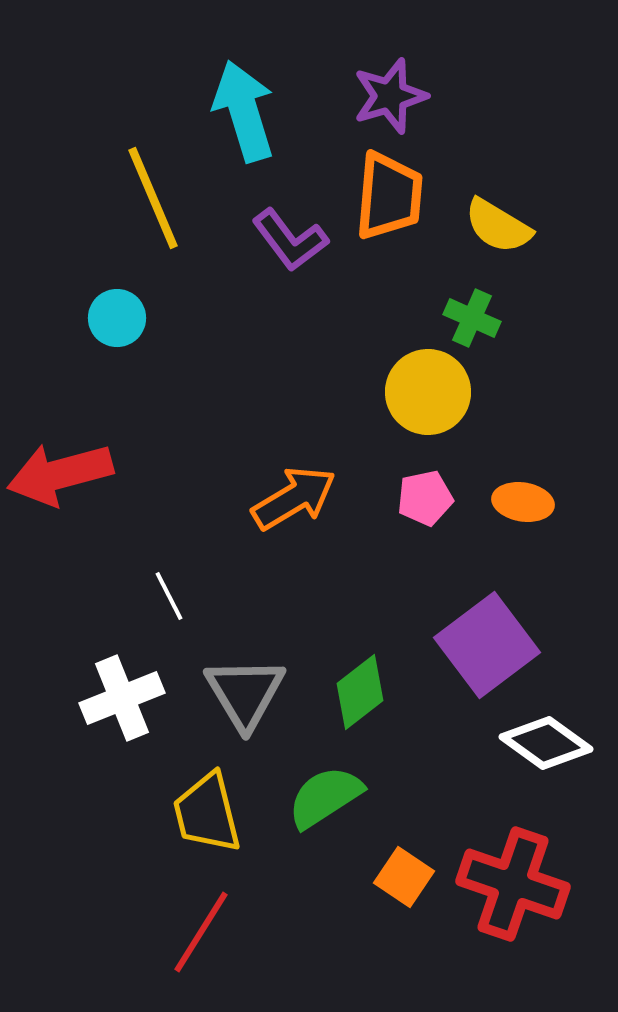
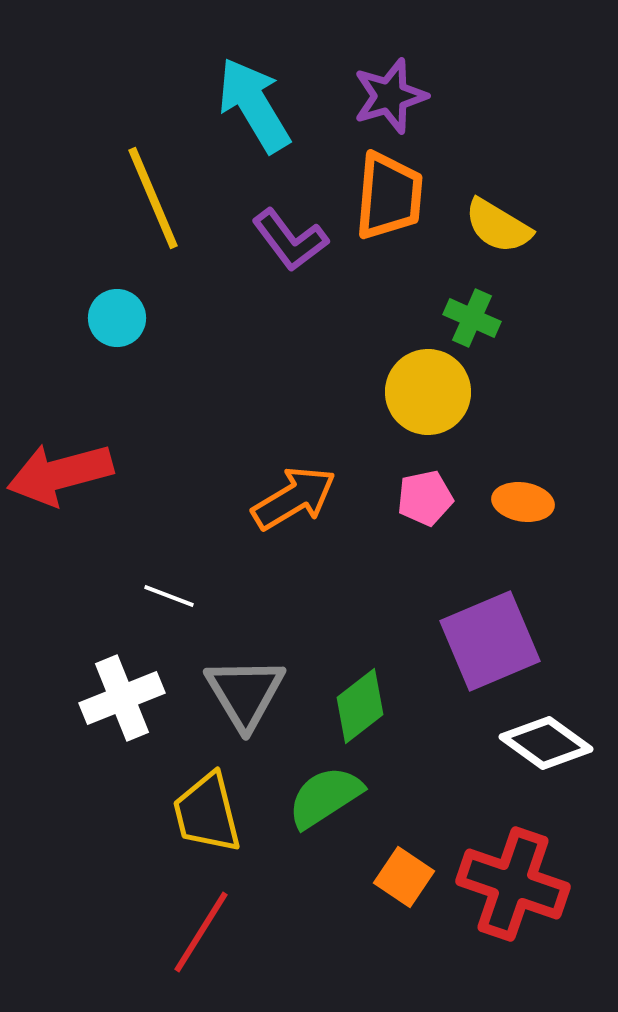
cyan arrow: moved 10 px right, 6 px up; rotated 14 degrees counterclockwise
white line: rotated 42 degrees counterclockwise
purple square: moved 3 px right, 4 px up; rotated 14 degrees clockwise
green diamond: moved 14 px down
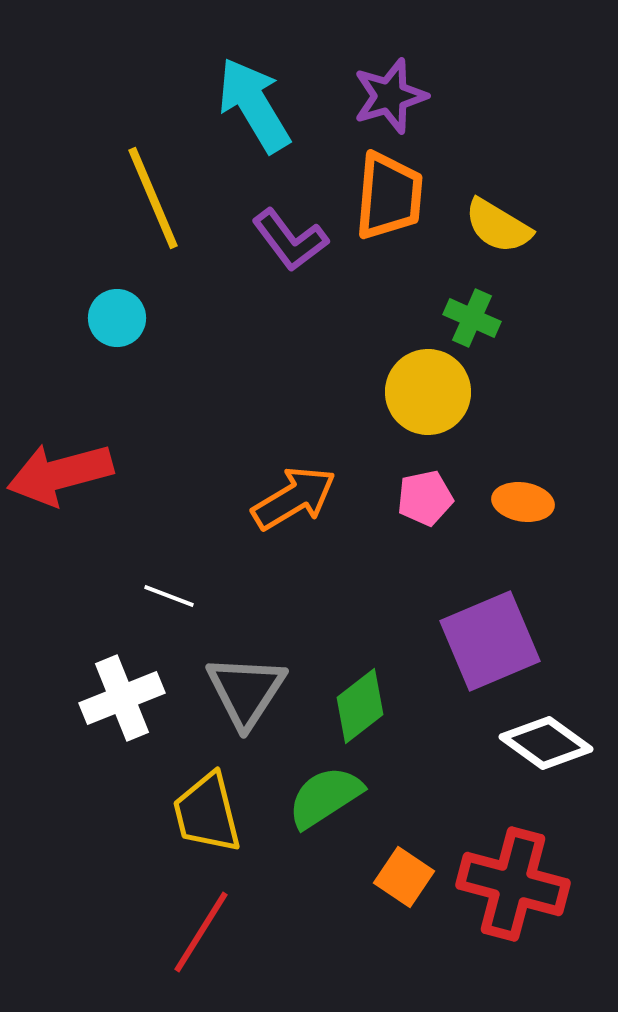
gray triangle: moved 1 px right, 2 px up; rotated 4 degrees clockwise
red cross: rotated 4 degrees counterclockwise
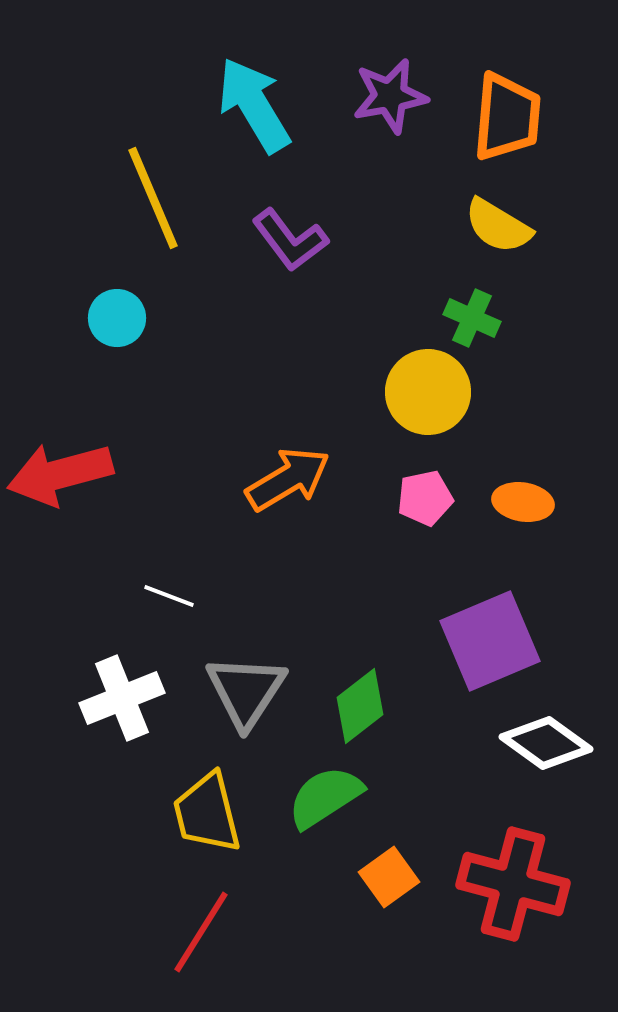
purple star: rotated 6 degrees clockwise
orange trapezoid: moved 118 px right, 79 px up
orange arrow: moved 6 px left, 19 px up
orange square: moved 15 px left; rotated 20 degrees clockwise
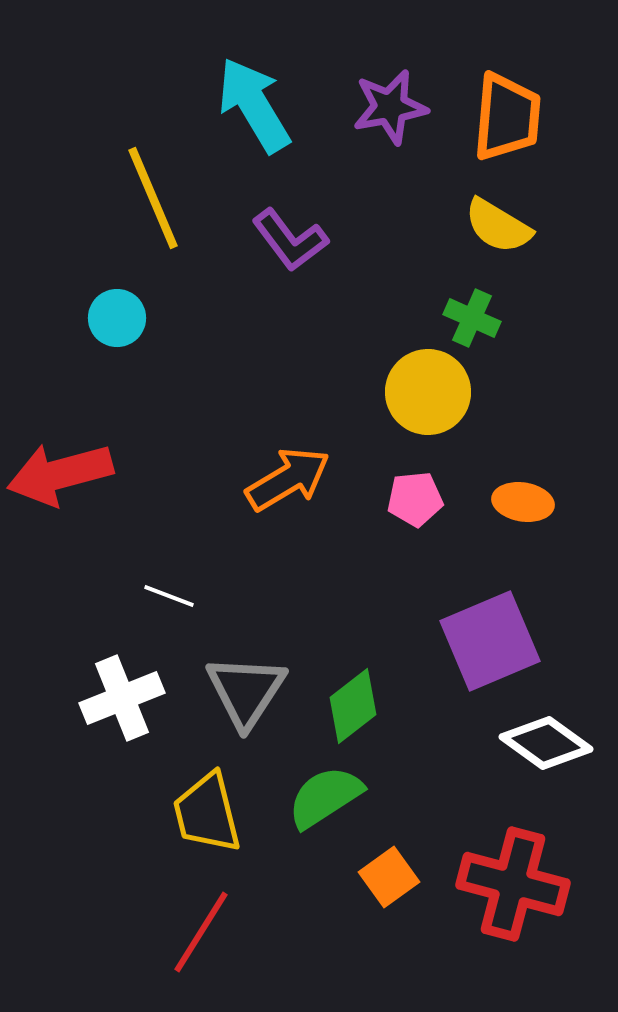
purple star: moved 11 px down
pink pentagon: moved 10 px left, 1 px down; rotated 6 degrees clockwise
green diamond: moved 7 px left
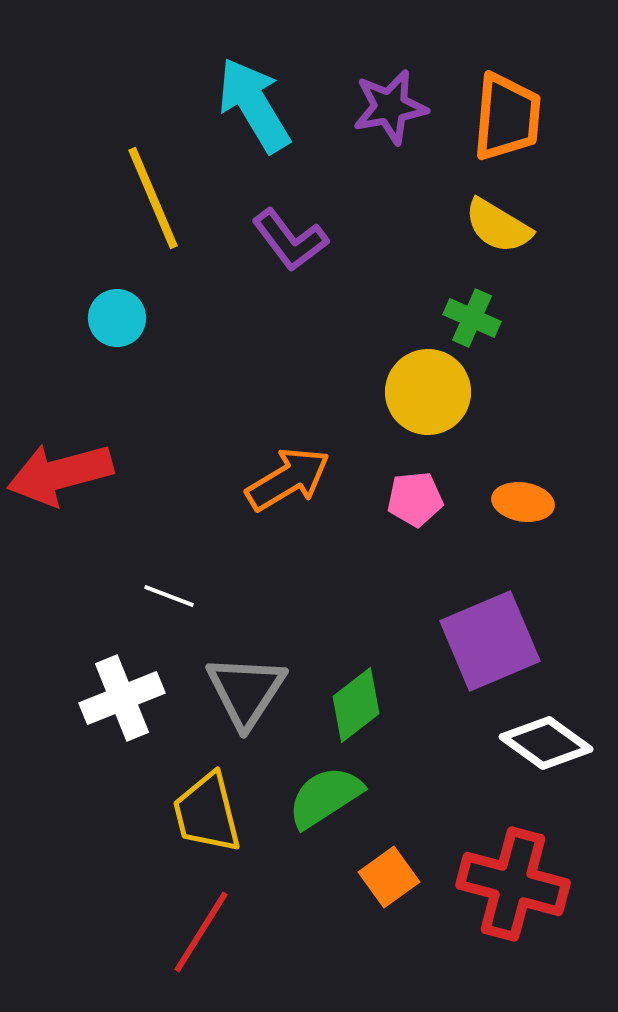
green diamond: moved 3 px right, 1 px up
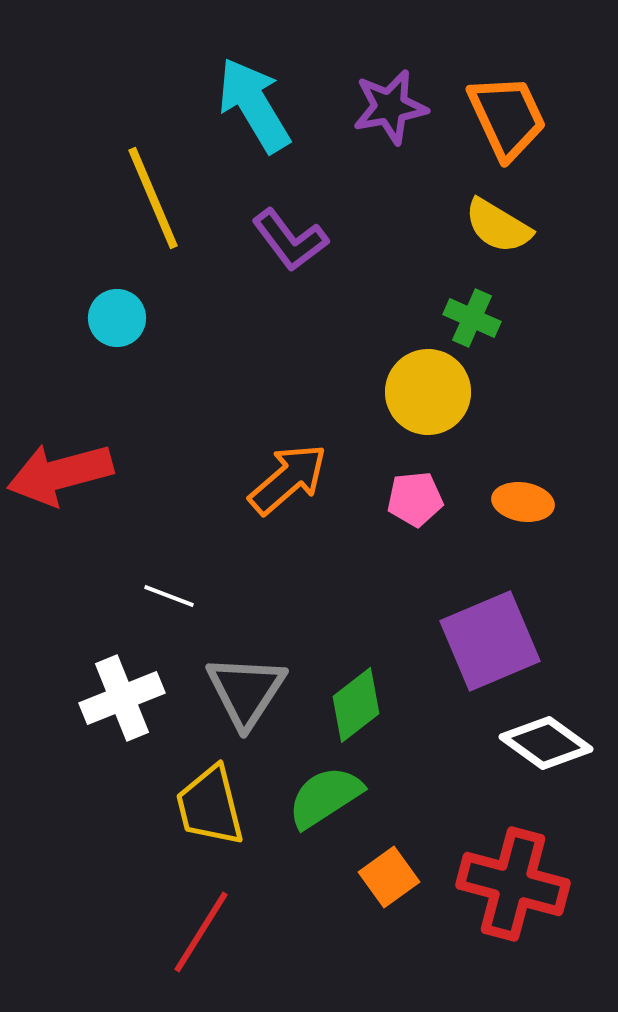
orange trapezoid: rotated 30 degrees counterclockwise
orange arrow: rotated 10 degrees counterclockwise
yellow trapezoid: moved 3 px right, 7 px up
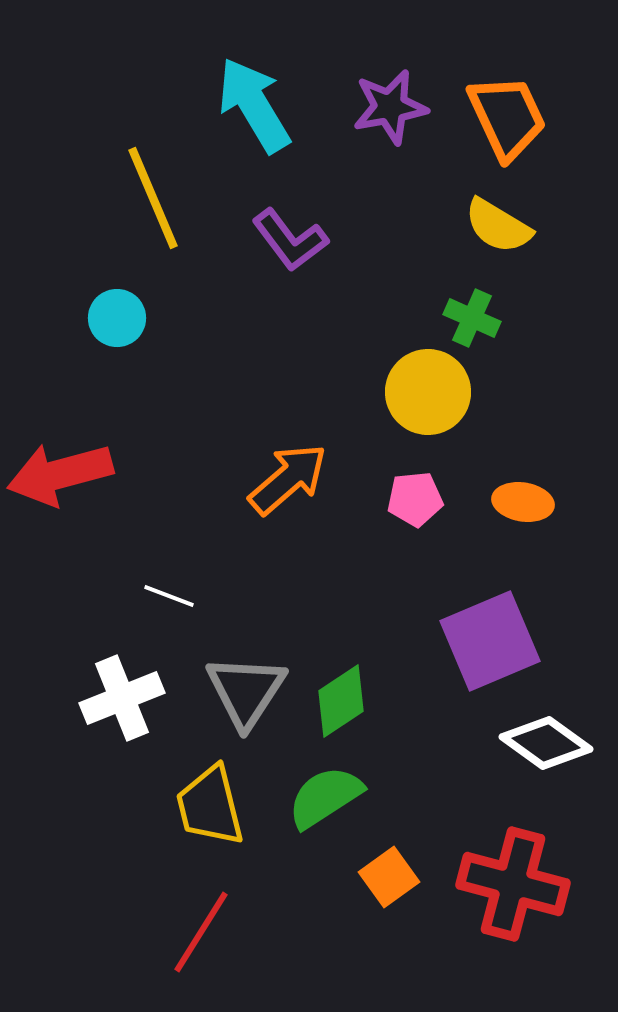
green diamond: moved 15 px left, 4 px up; rotated 4 degrees clockwise
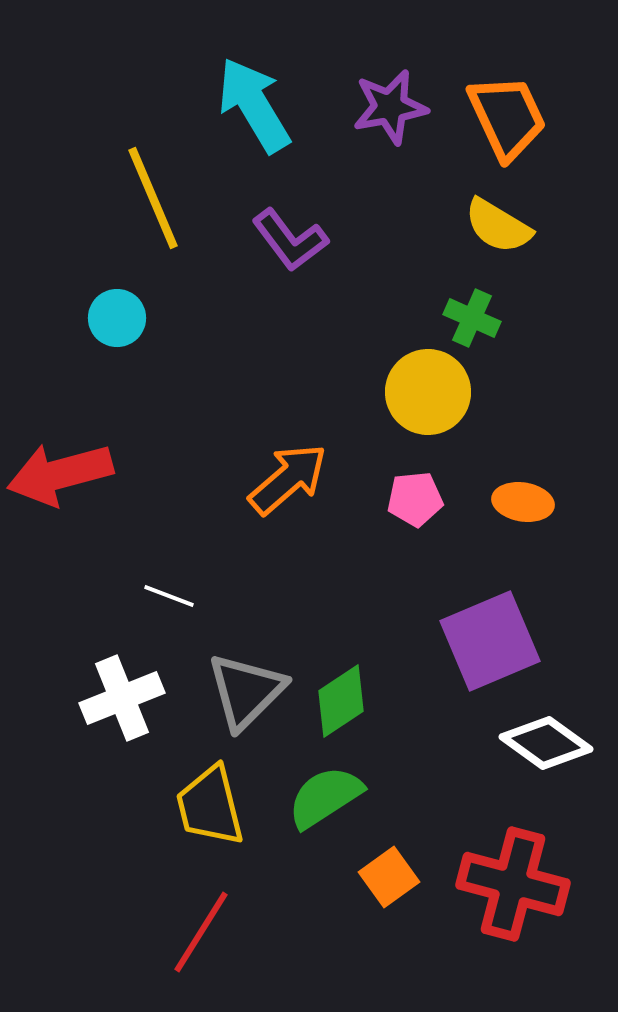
gray triangle: rotated 12 degrees clockwise
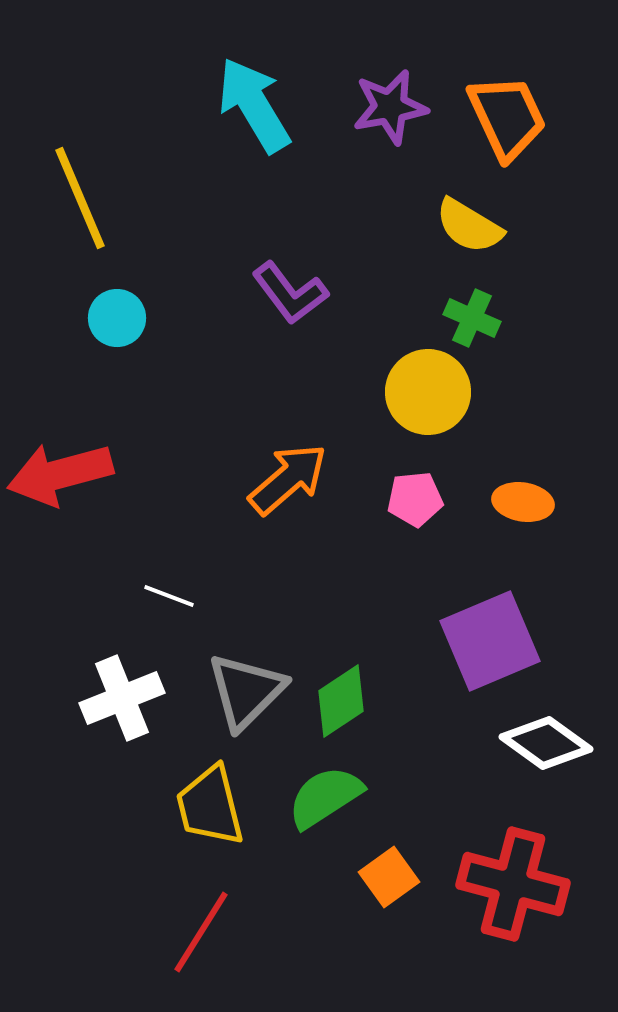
yellow line: moved 73 px left
yellow semicircle: moved 29 px left
purple L-shape: moved 53 px down
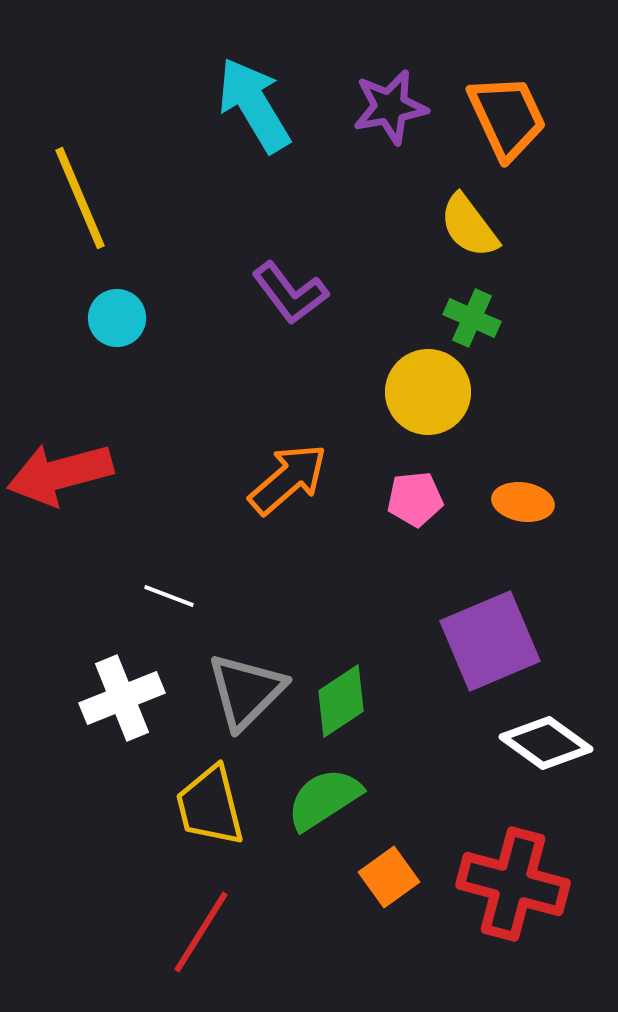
yellow semicircle: rotated 22 degrees clockwise
green semicircle: moved 1 px left, 2 px down
